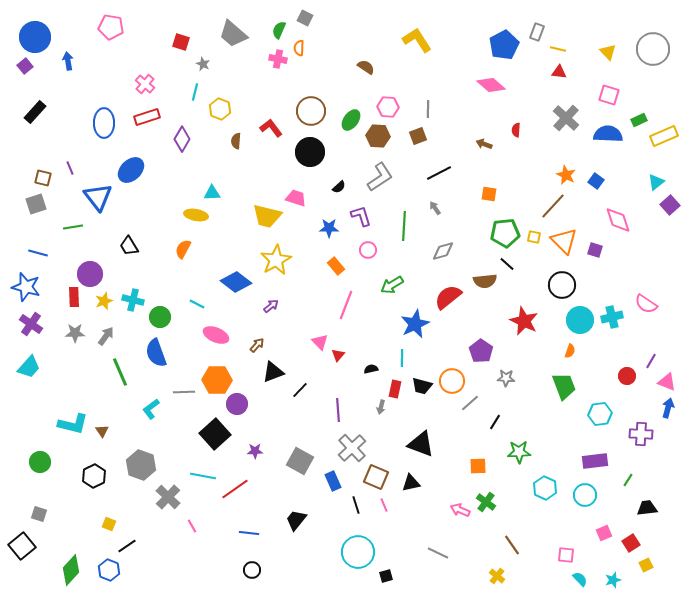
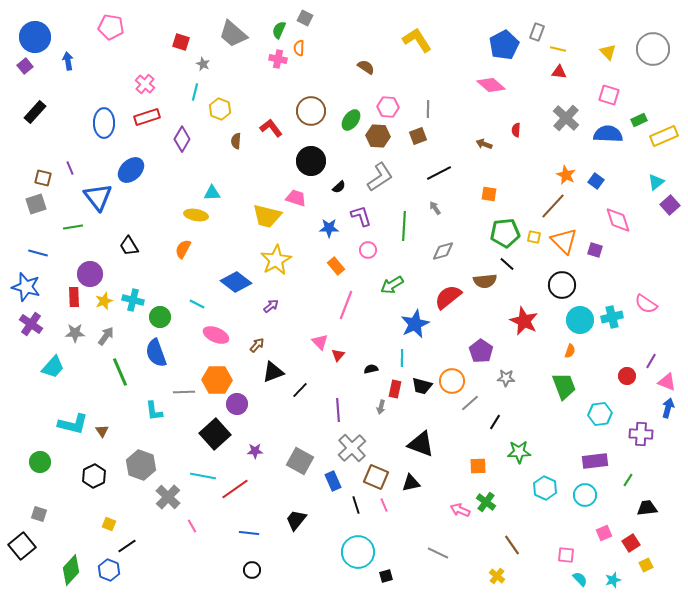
black circle at (310, 152): moved 1 px right, 9 px down
cyan trapezoid at (29, 367): moved 24 px right
cyan L-shape at (151, 409): moved 3 px right, 2 px down; rotated 60 degrees counterclockwise
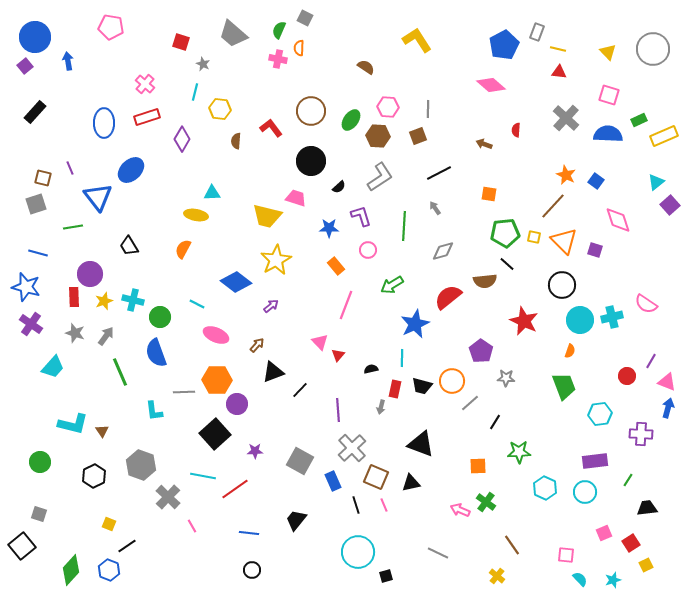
yellow hexagon at (220, 109): rotated 15 degrees counterclockwise
gray star at (75, 333): rotated 18 degrees clockwise
cyan circle at (585, 495): moved 3 px up
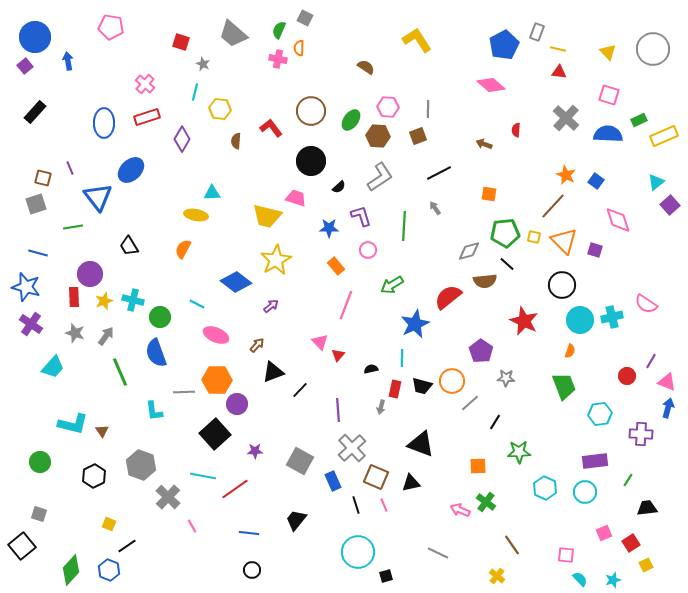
gray diamond at (443, 251): moved 26 px right
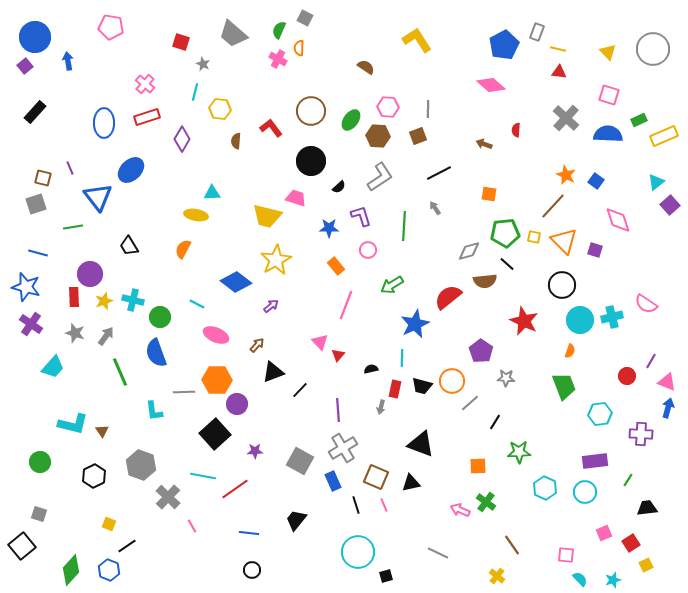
pink cross at (278, 59): rotated 18 degrees clockwise
gray cross at (352, 448): moved 9 px left; rotated 12 degrees clockwise
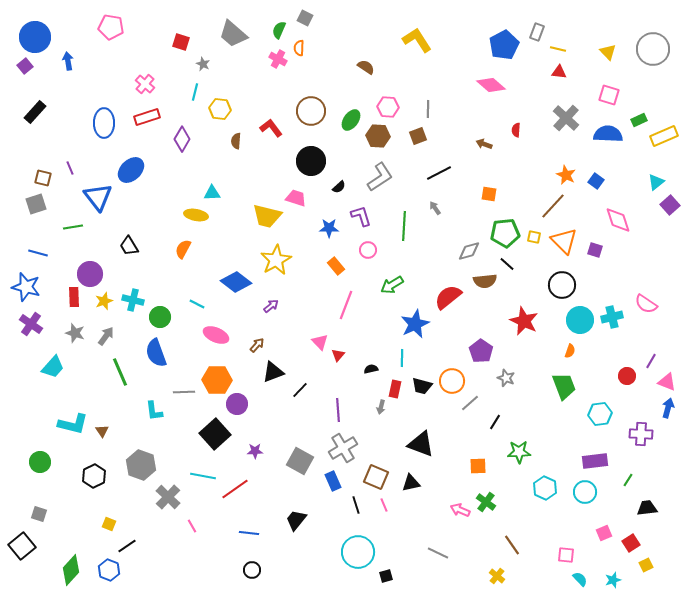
gray star at (506, 378): rotated 18 degrees clockwise
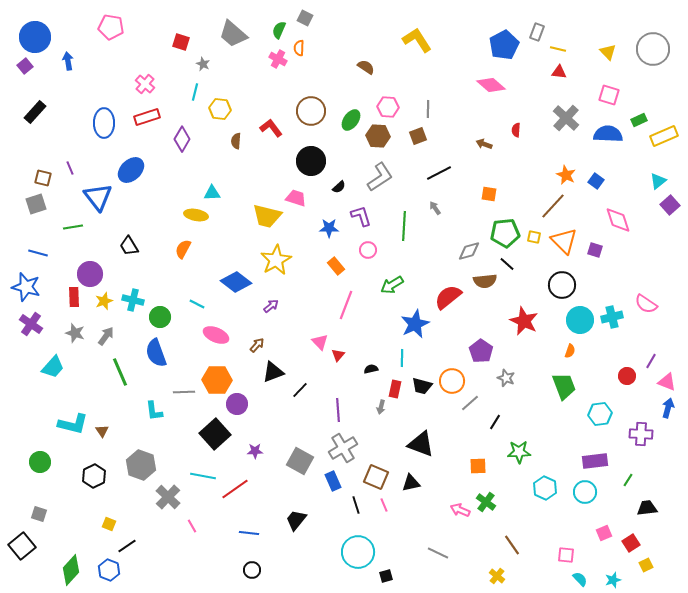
cyan triangle at (656, 182): moved 2 px right, 1 px up
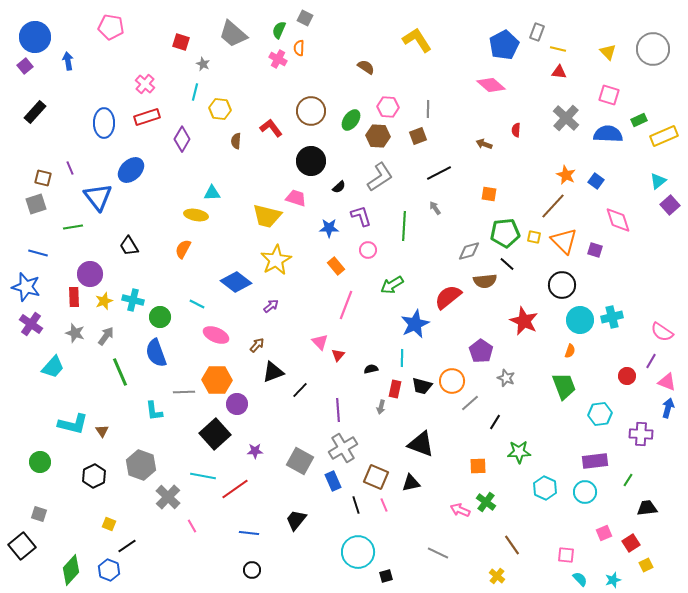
pink semicircle at (646, 304): moved 16 px right, 28 px down
